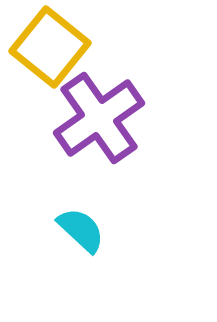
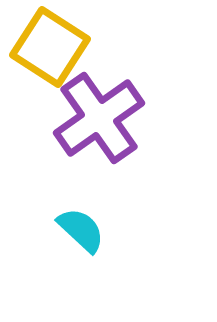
yellow square: rotated 6 degrees counterclockwise
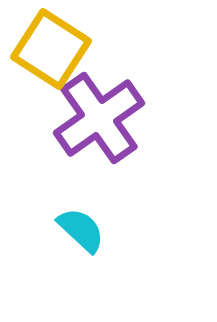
yellow square: moved 1 px right, 2 px down
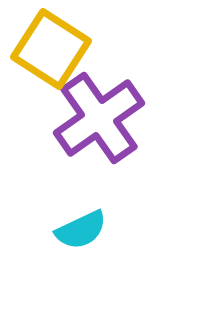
cyan semicircle: rotated 112 degrees clockwise
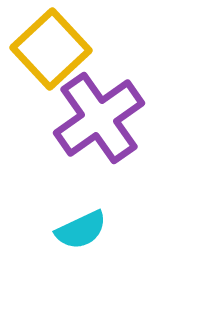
yellow square: rotated 14 degrees clockwise
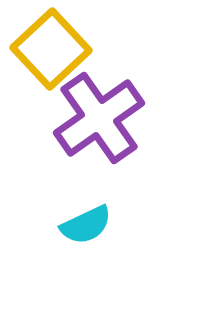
cyan semicircle: moved 5 px right, 5 px up
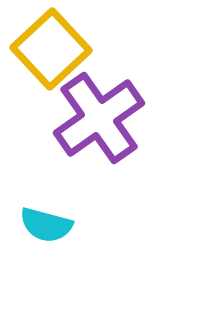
cyan semicircle: moved 40 px left; rotated 40 degrees clockwise
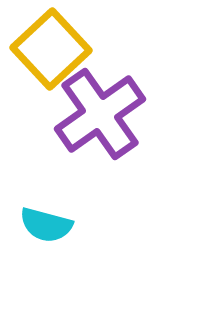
purple cross: moved 1 px right, 4 px up
